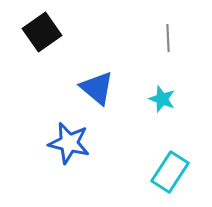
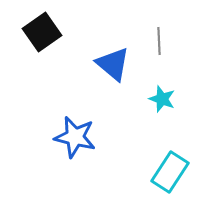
gray line: moved 9 px left, 3 px down
blue triangle: moved 16 px right, 24 px up
blue star: moved 6 px right, 6 px up
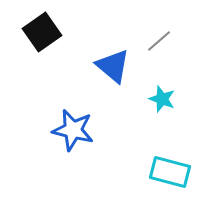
gray line: rotated 52 degrees clockwise
blue triangle: moved 2 px down
blue star: moved 2 px left, 7 px up
cyan rectangle: rotated 72 degrees clockwise
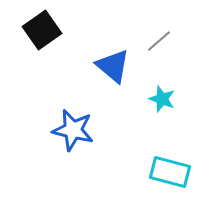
black square: moved 2 px up
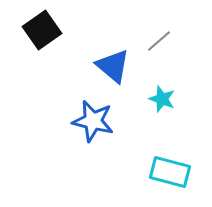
blue star: moved 20 px right, 9 px up
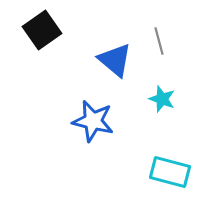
gray line: rotated 64 degrees counterclockwise
blue triangle: moved 2 px right, 6 px up
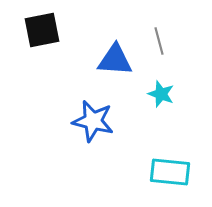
black square: rotated 24 degrees clockwise
blue triangle: rotated 36 degrees counterclockwise
cyan star: moved 1 px left, 5 px up
cyan rectangle: rotated 9 degrees counterclockwise
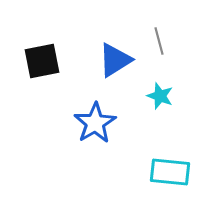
black square: moved 31 px down
blue triangle: rotated 36 degrees counterclockwise
cyan star: moved 1 px left, 2 px down
blue star: moved 2 px right, 2 px down; rotated 27 degrees clockwise
